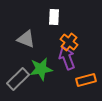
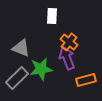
white rectangle: moved 2 px left, 1 px up
gray triangle: moved 5 px left, 9 px down
gray rectangle: moved 1 px left, 1 px up
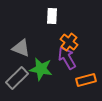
purple arrow: rotated 10 degrees counterclockwise
green star: rotated 20 degrees clockwise
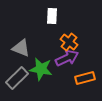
purple arrow: rotated 95 degrees clockwise
orange rectangle: moved 1 px left, 2 px up
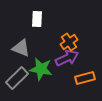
white rectangle: moved 15 px left, 3 px down
orange cross: rotated 18 degrees clockwise
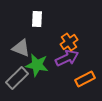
green star: moved 4 px left, 4 px up
orange rectangle: moved 1 px down; rotated 12 degrees counterclockwise
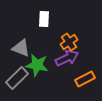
white rectangle: moved 7 px right
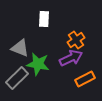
orange cross: moved 7 px right, 2 px up
gray triangle: moved 1 px left
purple arrow: moved 4 px right
green star: moved 1 px right, 1 px up
